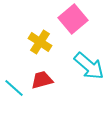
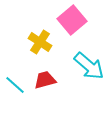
pink square: moved 1 px left, 1 px down
red trapezoid: moved 3 px right
cyan line: moved 1 px right, 3 px up
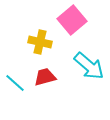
yellow cross: rotated 20 degrees counterclockwise
red trapezoid: moved 3 px up
cyan line: moved 2 px up
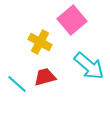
yellow cross: rotated 15 degrees clockwise
cyan line: moved 2 px right, 1 px down
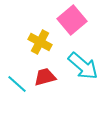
cyan arrow: moved 6 px left
